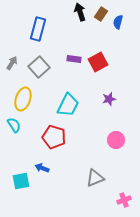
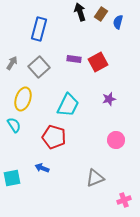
blue rectangle: moved 1 px right
cyan square: moved 9 px left, 3 px up
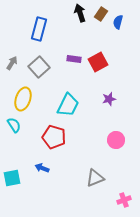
black arrow: moved 1 px down
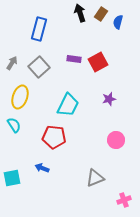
yellow ellipse: moved 3 px left, 2 px up
red pentagon: rotated 10 degrees counterclockwise
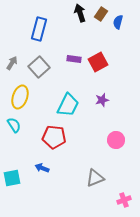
purple star: moved 7 px left, 1 px down
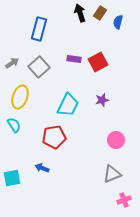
brown rectangle: moved 1 px left, 1 px up
gray arrow: rotated 24 degrees clockwise
red pentagon: rotated 15 degrees counterclockwise
gray triangle: moved 17 px right, 4 px up
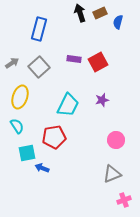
brown rectangle: rotated 32 degrees clockwise
cyan semicircle: moved 3 px right, 1 px down
cyan square: moved 15 px right, 25 px up
